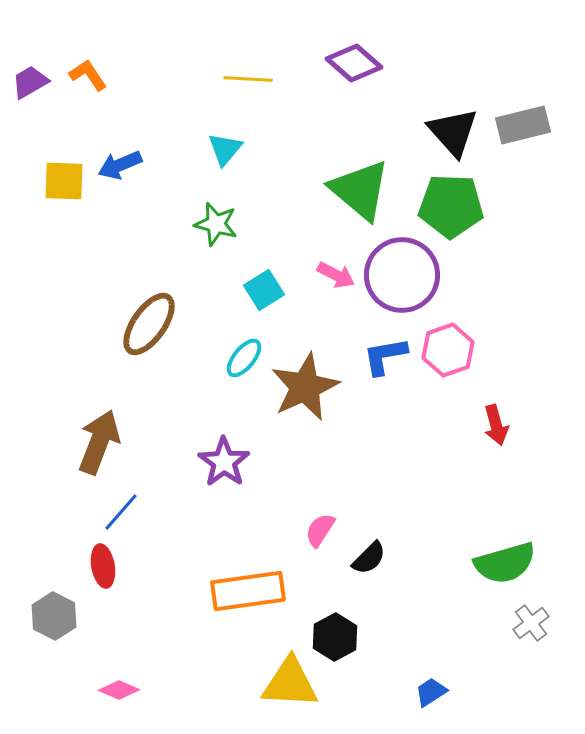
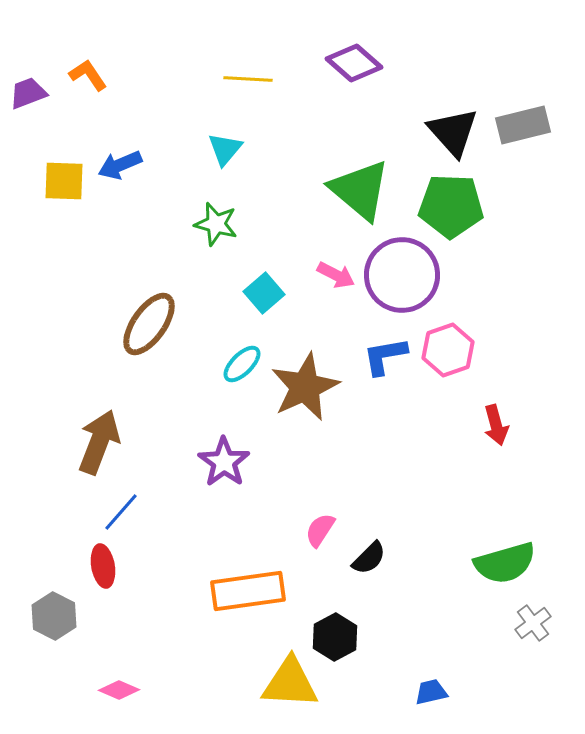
purple trapezoid: moved 2 px left, 11 px down; rotated 9 degrees clockwise
cyan square: moved 3 px down; rotated 9 degrees counterclockwise
cyan ellipse: moved 2 px left, 6 px down; rotated 6 degrees clockwise
gray cross: moved 2 px right
blue trapezoid: rotated 20 degrees clockwise
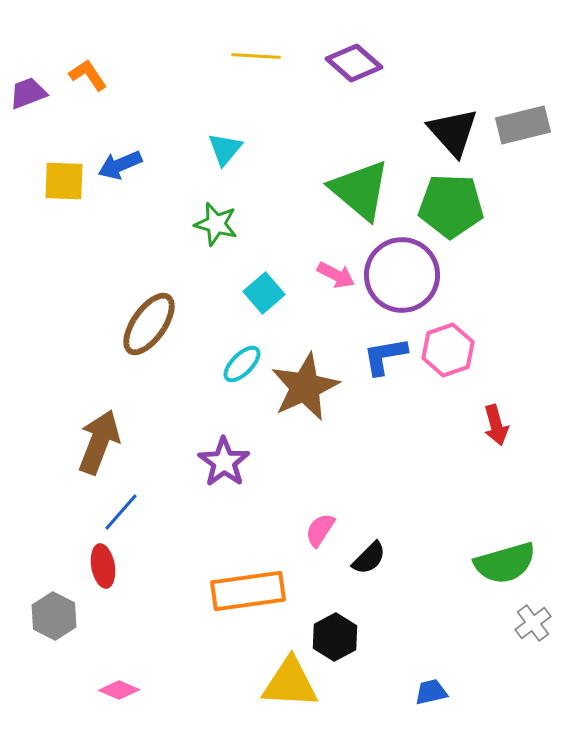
yellow line: moved 8 px right, 23 px up
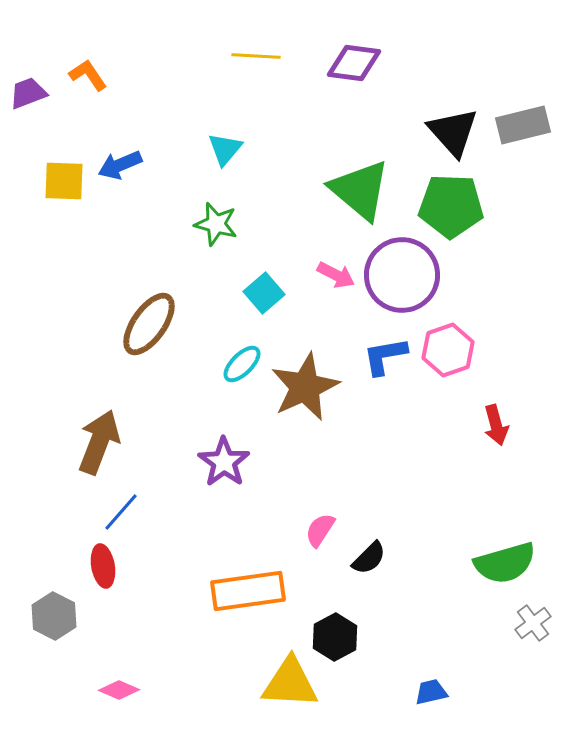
purple diamond: rotated 34 degrees counterclockwise
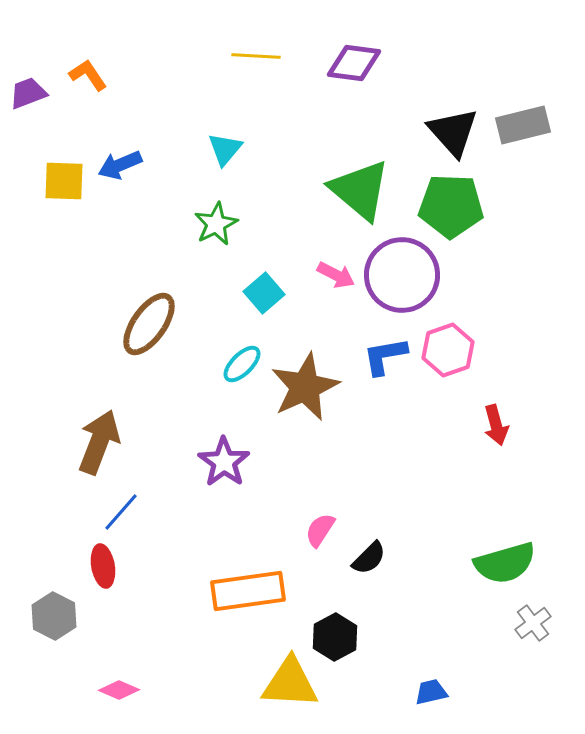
green star: rotated 30 degrees clockwise
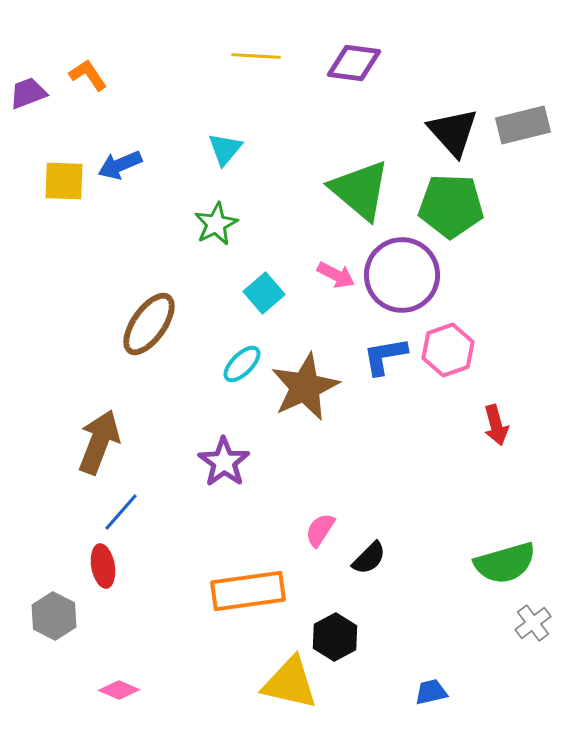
yellow triangle: rotated 10 degrees clockwise
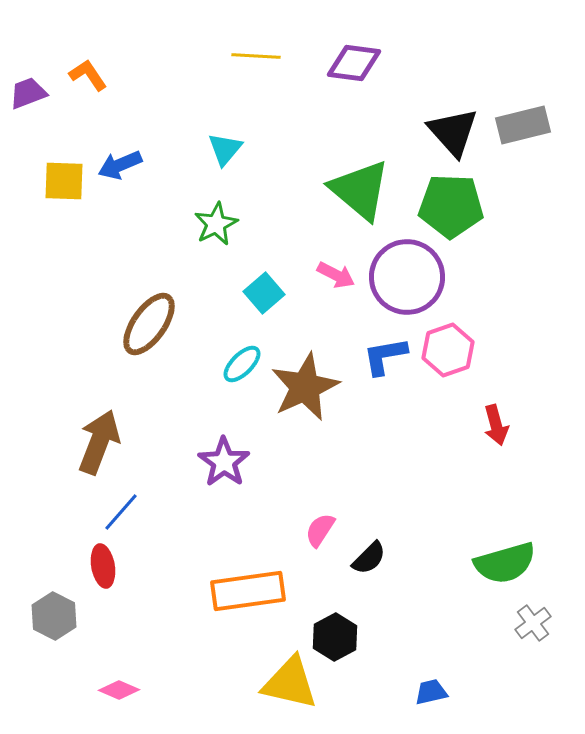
purple circle: moved 5 px right, 2 px down
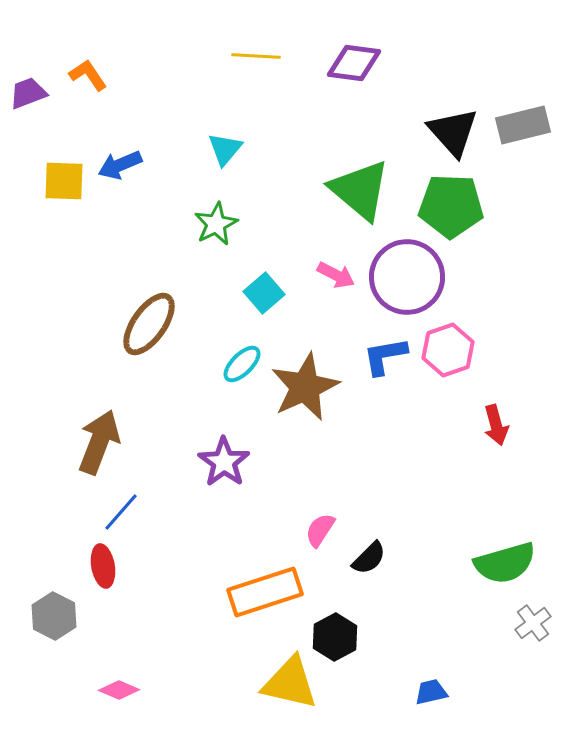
orange rectangle: moved 17 px right, 1 px down; rotated 10 degrees counterclockwise
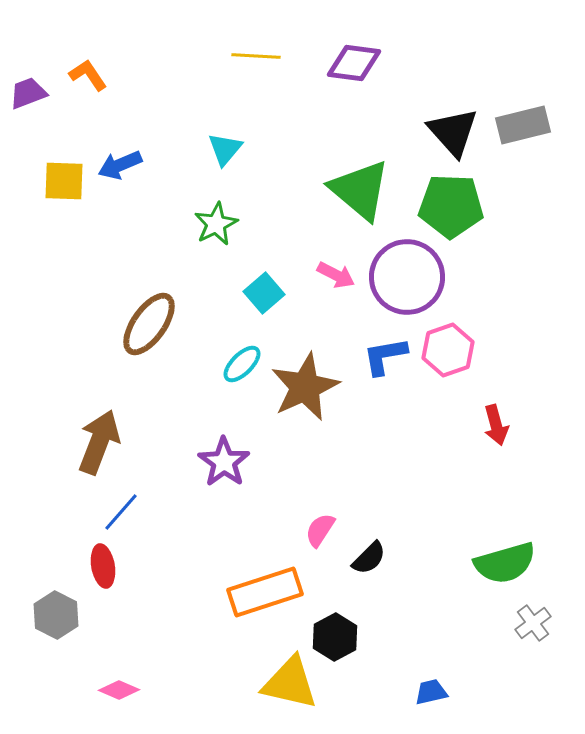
gray hexagon: moved 2 px right, 1 px up
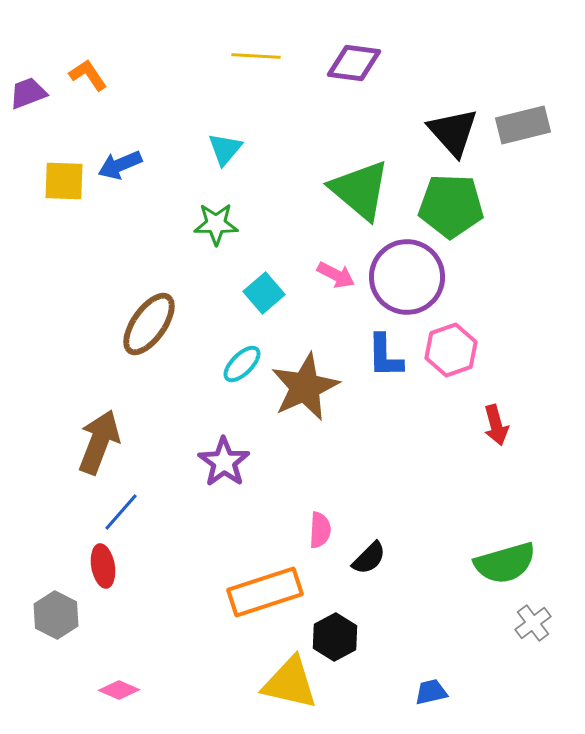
green star: rotated 27 degrees clockwise
pink hexagon: moved 3 px right
blue L-shape: rotated 81 degrees counterclockwise
pink semicircle: rotated 150 degrees clockwise
